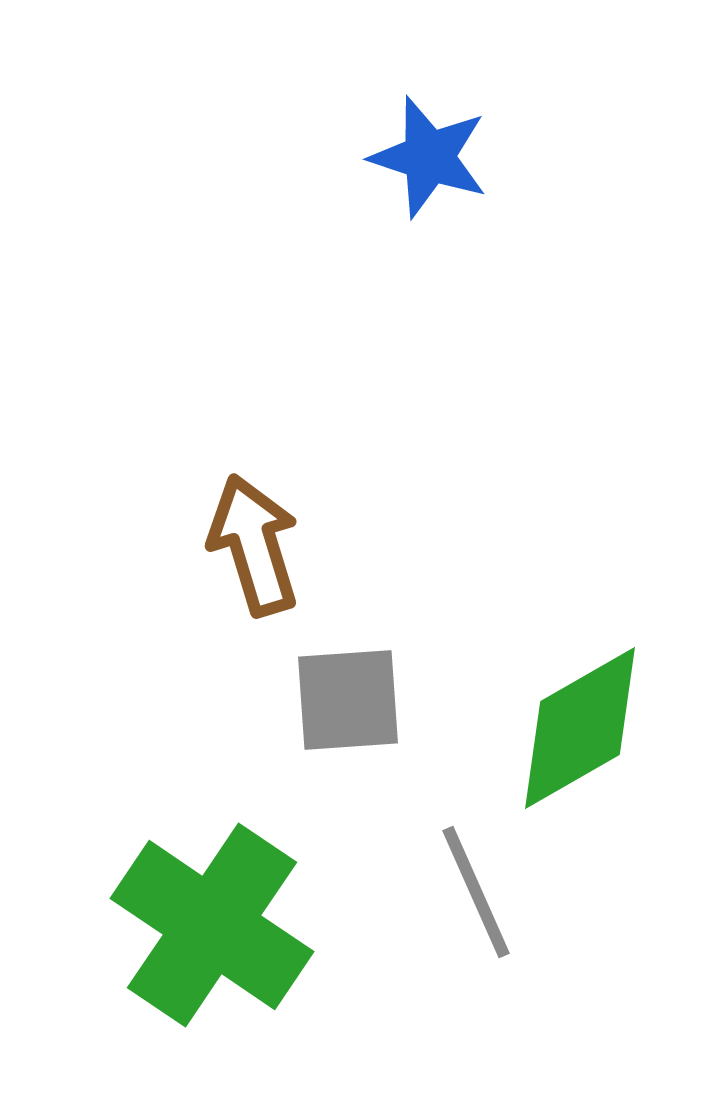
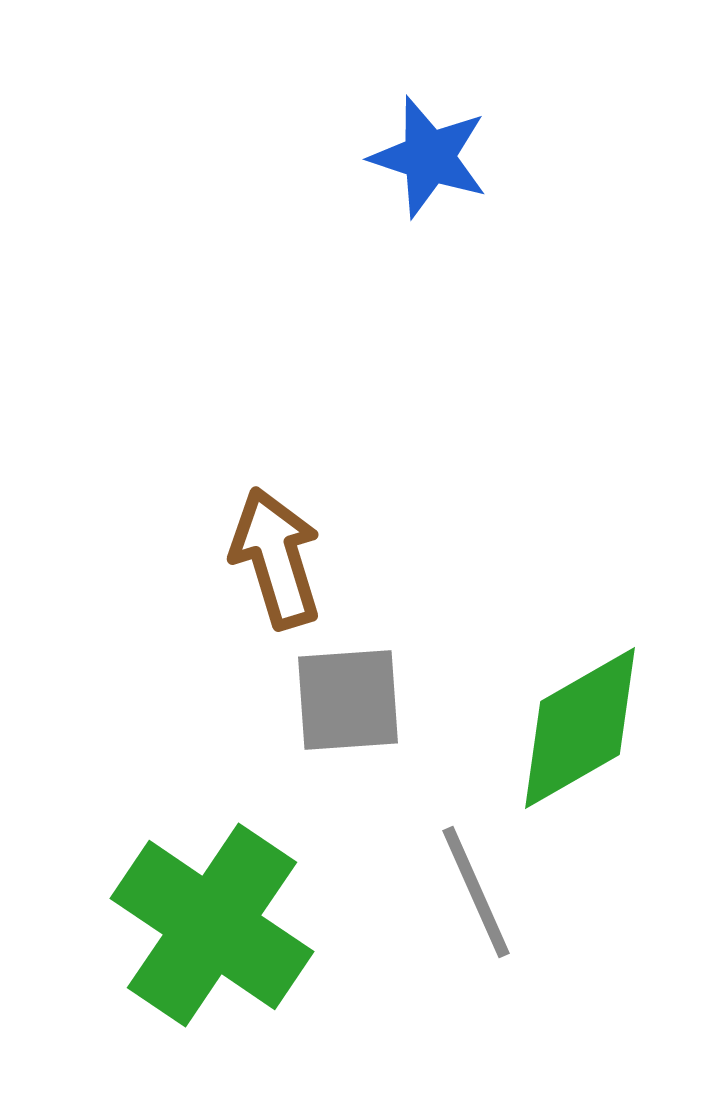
brown arrow: moved 22 px right, 13 px down
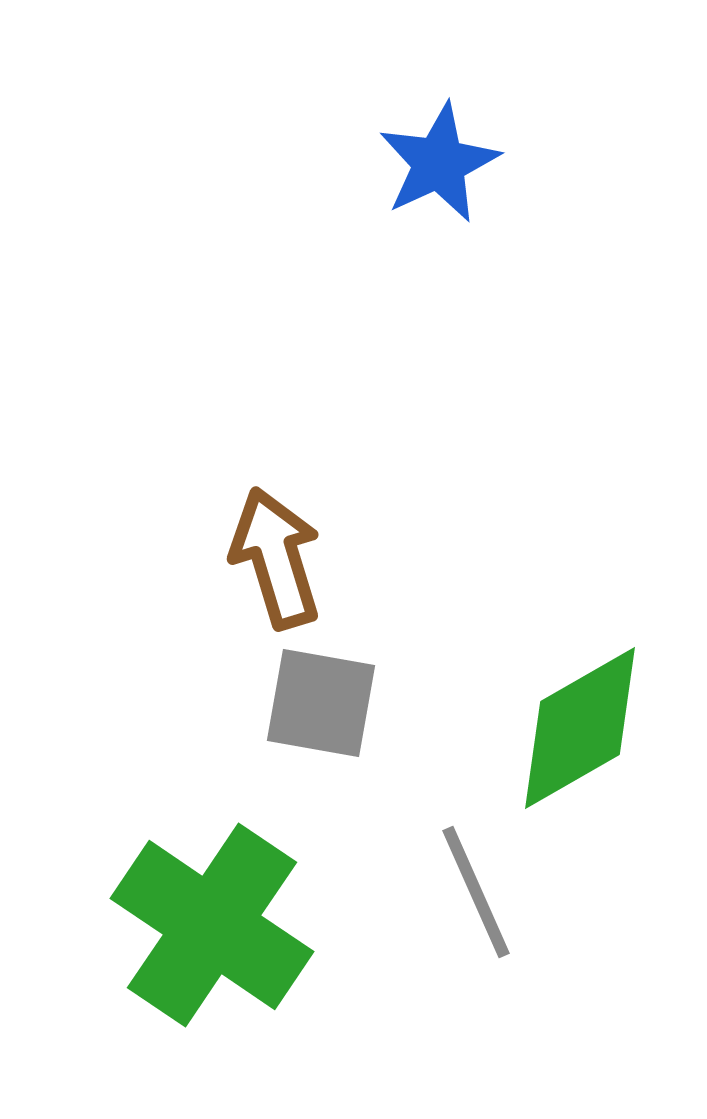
blue star: moved 10 px right, 6 px down; rotated 29 degrees clockwise
gray square: moved 27 px left, 3 px down; rotated 14 degrees clockwise
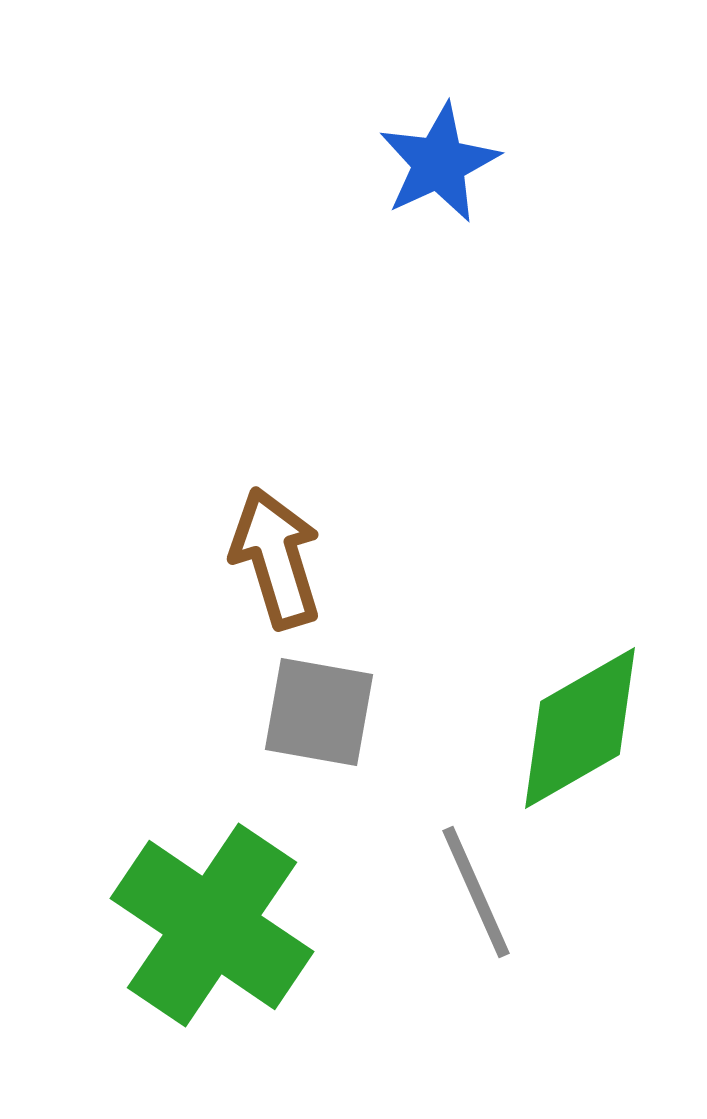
gray square: moved 2 px left, 9 px down
